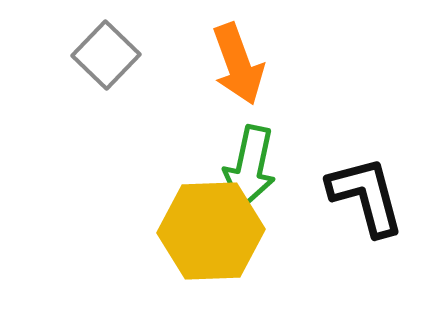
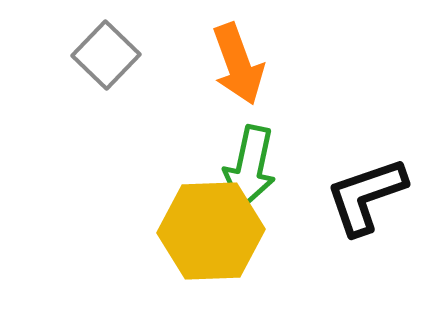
black L-shape: rotated 94 degrees counterclockwise
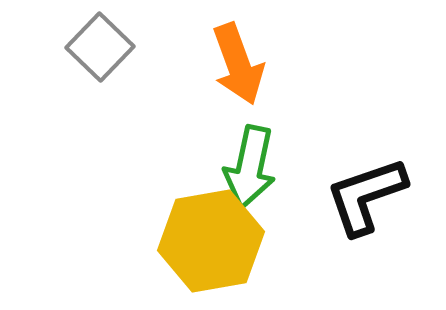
gray square: moved 6 px left, 8 px up
yellow hexagon: moved 10 px down; rotated 8 degrees counterclockwise
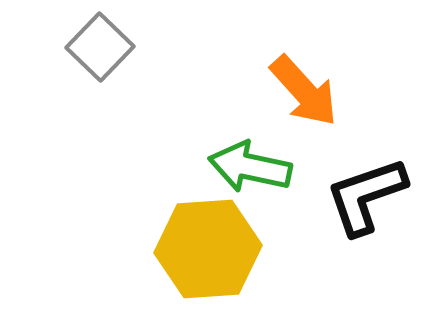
orange arrow: moved 66 px right, 27 px down; rotated 22 degrees counterclockwise
green arrow: rotated 90 degrees clockwise
yellow hexagon: moved 3 px left, 8 px down; rotated 6 degrees clockwise
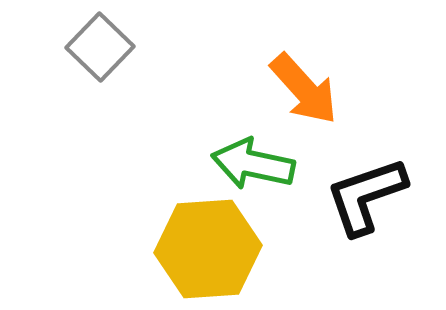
orange arrow: moved 2 px up
green arrow: moved 3 px right, 3 px up
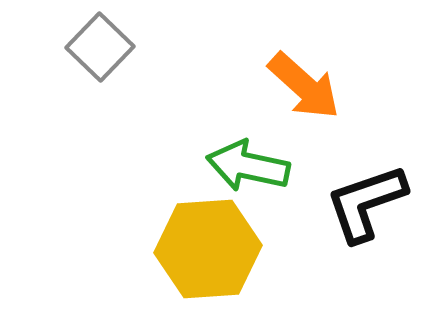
orange arrow: moved 3 px up; rotated 6 degrees counterclockwise
green arrow: moved 5 px left, 2 px down
black L-shape: moved 7 px down
